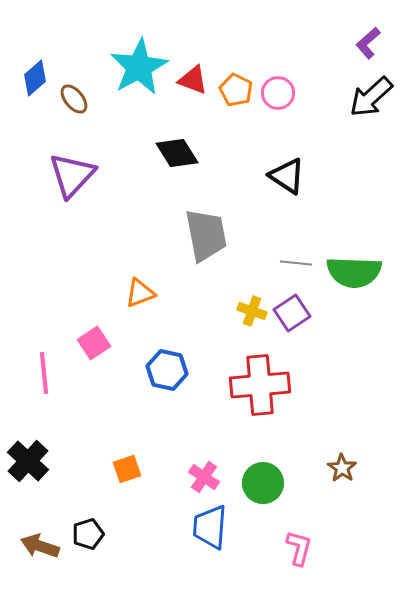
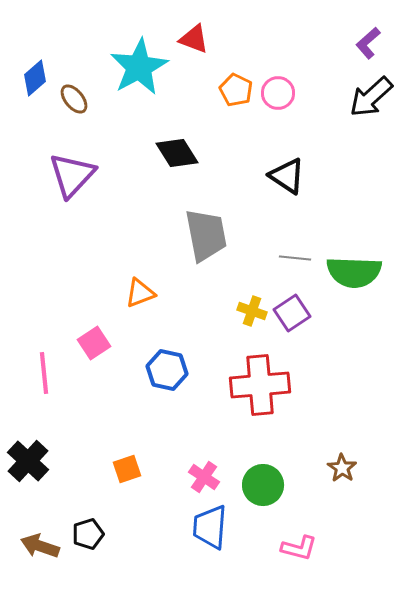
red triangle: moved 1 px right, 41 px up
gray line: moved 1 px left, 5 px up
green circle: moved 2 px down
pink L-shape: rotated 90 degrees clockwise
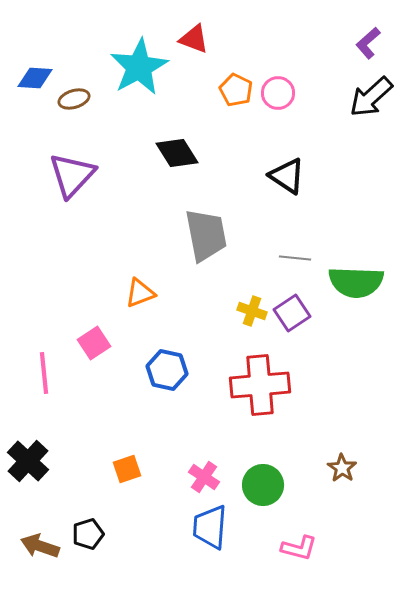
blue diamond: rotated 45 degrees clockwise
brown ellipse: rotated 68 degrees counterclockwise
green semicircle: moved 2 px right, 10 px down
